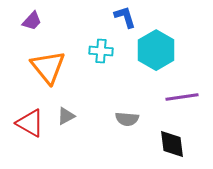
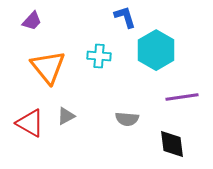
cyan cross: moved 2 px left, 5 px down
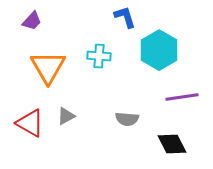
cyan hexagon: moved 3 px right
orange triangle: rotated 9 degrees clockwise
black diamond: rotated 20 degrees counterclockwise
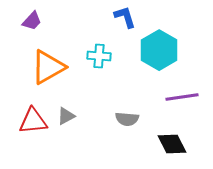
orange triangle: rotated 30 degrees clockwise
red triangle: moved 3 px right, 2 px up; rotated 36 degrees counterclockwise
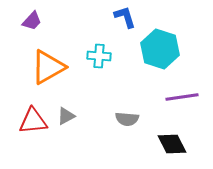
cyan hexagon: moved 1 px right, 1 px up; rotated 12 degrees counterclockwise
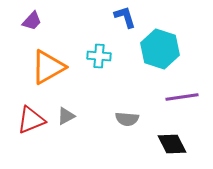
red triangle: moved 2 px left, 1 px up; rotated 16 degrees counterclockwise
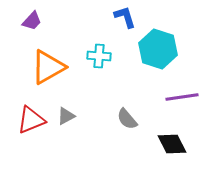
cyan hexagon: moved 2 px left
gray semicircle: rotated 45 degrees clockwise
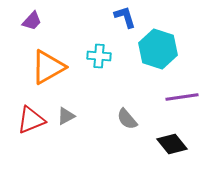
black diamond: rotated 12 degrees counterclockwise
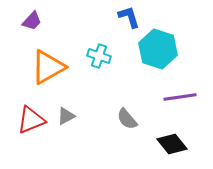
blue L-shape: moved 4 px right
cyan cross: rotated 15 degrees clockwise
purple line: moved 2 px left
